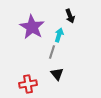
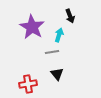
gray line: rotated 64 degrees clockwise
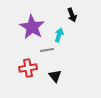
black arrow: moved 2 px right, 1 px up
gray line: moved 5 px left, 2 px up
black triangle: moved 2 px left, 2 px down
red cross: moved 16 px up
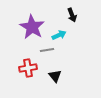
cyan arrow: rotated 48 degrees clockwise
